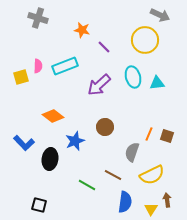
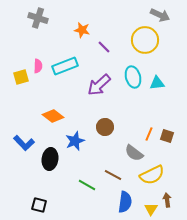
gray semicircle: moved 2 px right, 1 px down; rotated 72 degrees counterclockwise
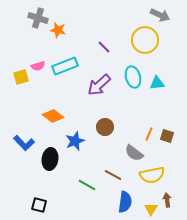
orange star: moved 24 px left
pink semicircle: rotated 72 degrees clockwise
yellow semicircle: rotated 15 degrees clockwise
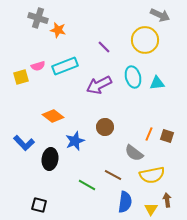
purple arrow: rotated 15 degrees clockwise
